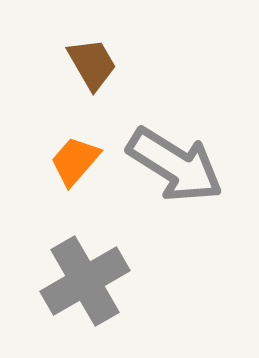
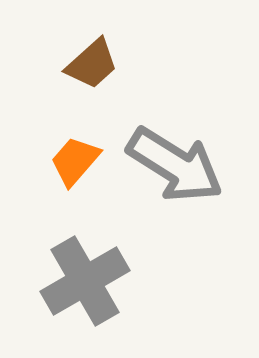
brown trapezoid: rotated 78 degrees clockwise
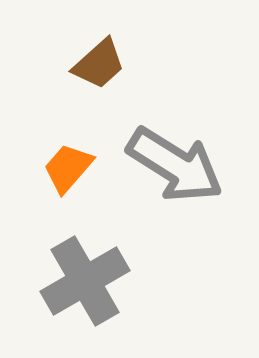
brown trapezoid: moved 7 px right
orange trapezoid: moved 7 px left, 7 px down
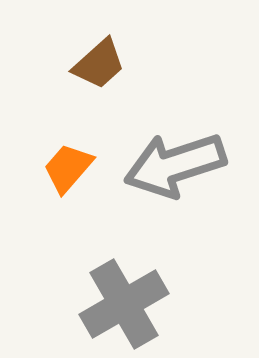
gray arrow: rotated 130 degrees clockwise
gray cross: moved 39 px right, 23 px down
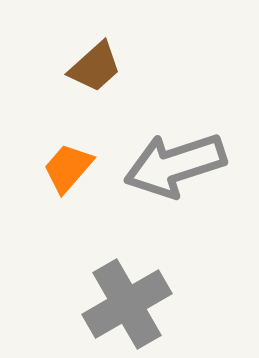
brown trapezoid: moved 4 px left, 3 px down
gray cross: moved 3 px right
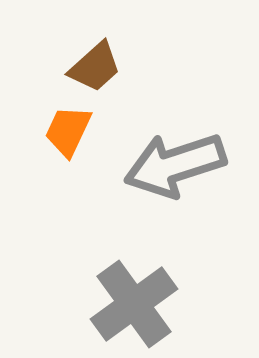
orange trapezoid: moved 37 px up; rotated 16 degrees counterclockwise
gray cross: moved 7 px right; rotated 6 degrees counterclockwise
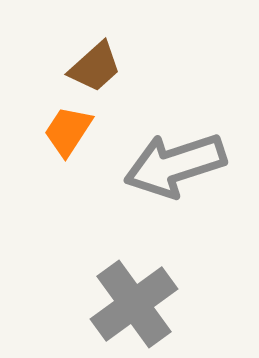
orange trapezoid: rotated 8 degrees clockwise
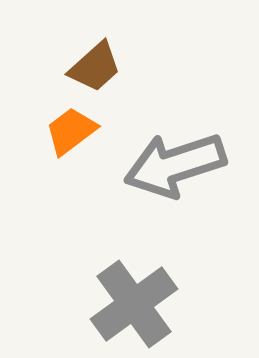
orange trapezoid: moved 3 px right; rotated 20 degrees clockwise
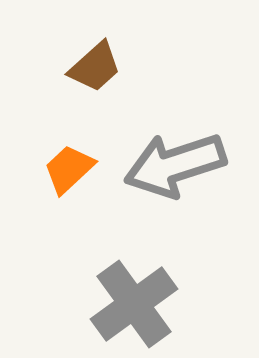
orange trapezoid: moved 2 px left, 38 px down; rotated 6 degrees counterclockwise
